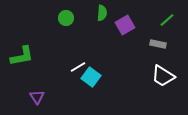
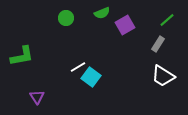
green semicircle: rotated 63 degrees clockwise
gray rectangle: rotated 70 degrees counterclockwise
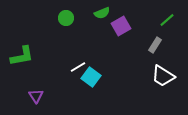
purple square: moved 4 px left, 1 px down
gray rectangle: moved 3 px left, 1 px down
purple triangle: moved 1 px left, 1 px up
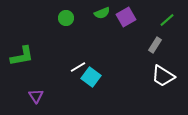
purple square: moved 5 px right, 9 px up
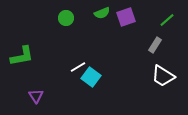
purple square: rotated 12 degrees clockwise
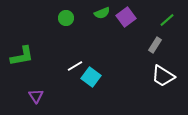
purple square: rotated 18 degrees counterclockwise
white line: moved 3 px left, 1 px up
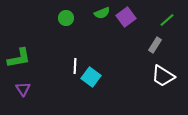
green L-shape: moved 3 px left, 2 px down
white line: rotated 56 degrees counterclockwise
purple triangle: moved 13 px left, 7 px up
